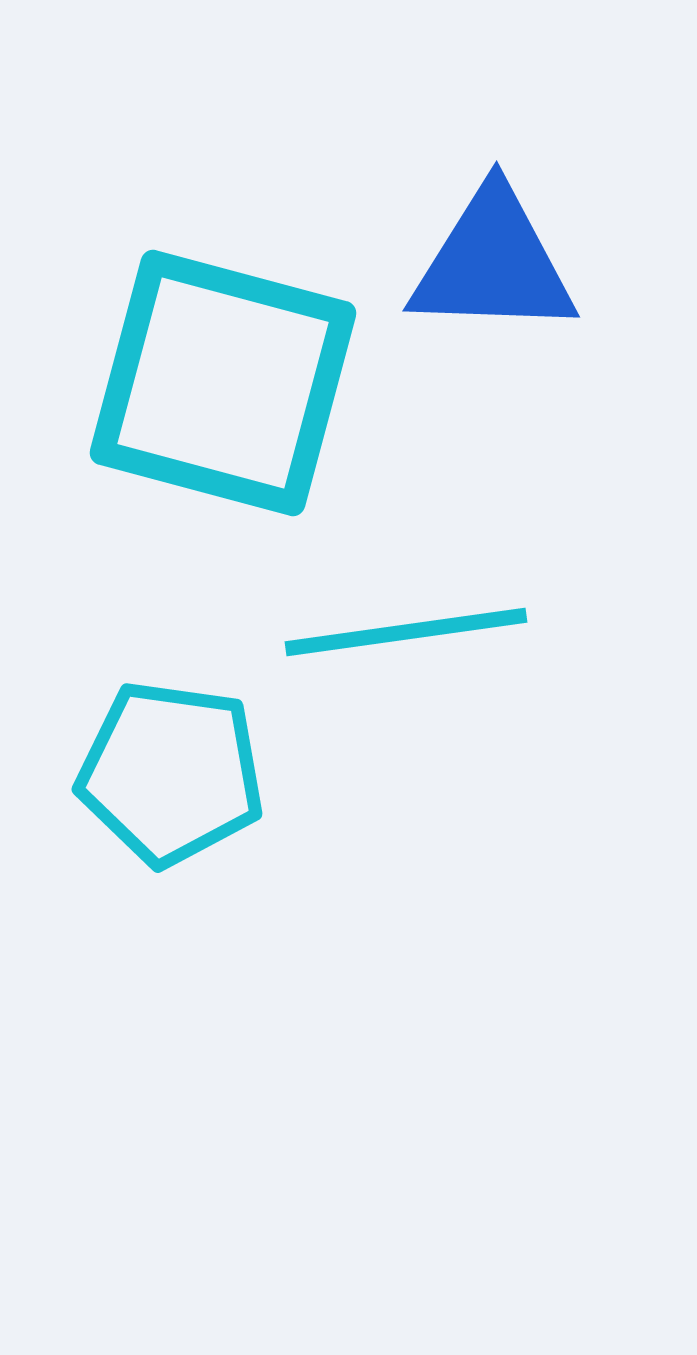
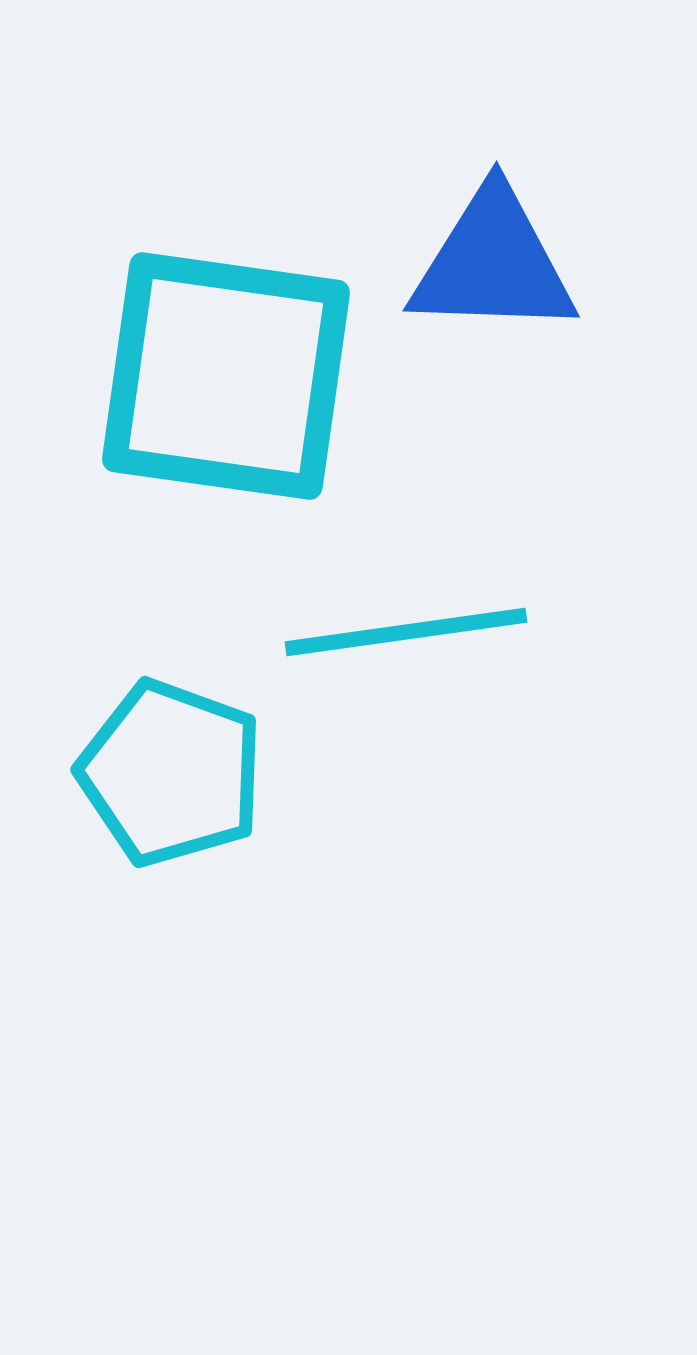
cyan square: moved 3 px right, 7 px up; rotated 7 degrees counterclockwise
cyan pentagon: rotated 12 degrees clockwise
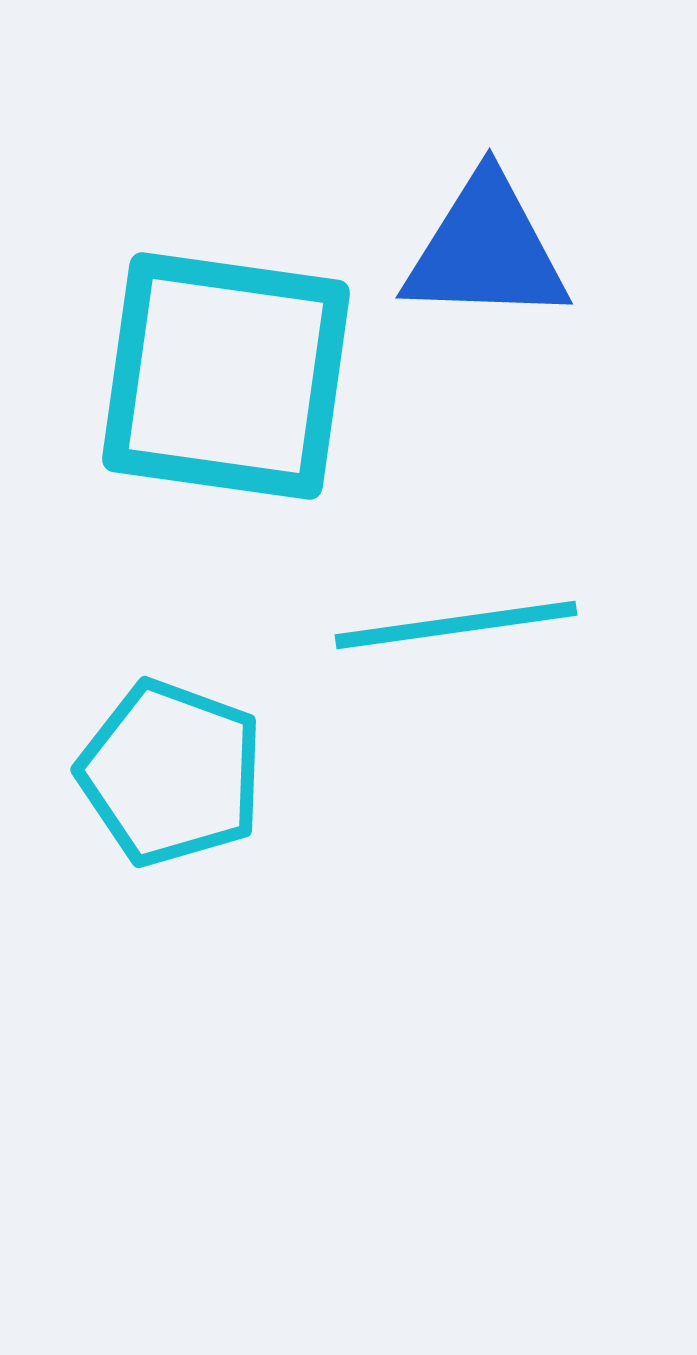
blue triangle: moved 7 px left, 13 px up
cyan line: moved 50 px right, 7 px up
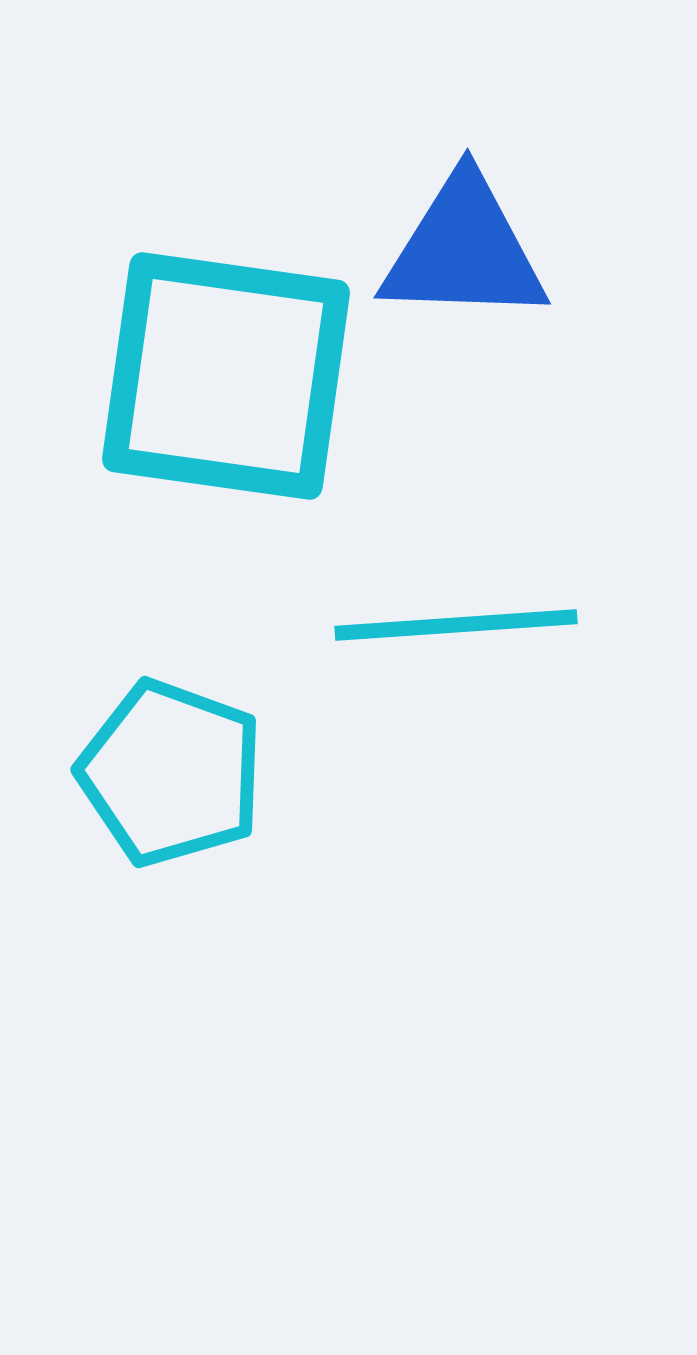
blue triangle: moved 22 px left
cyan line: rotated 4 degrees clockwise
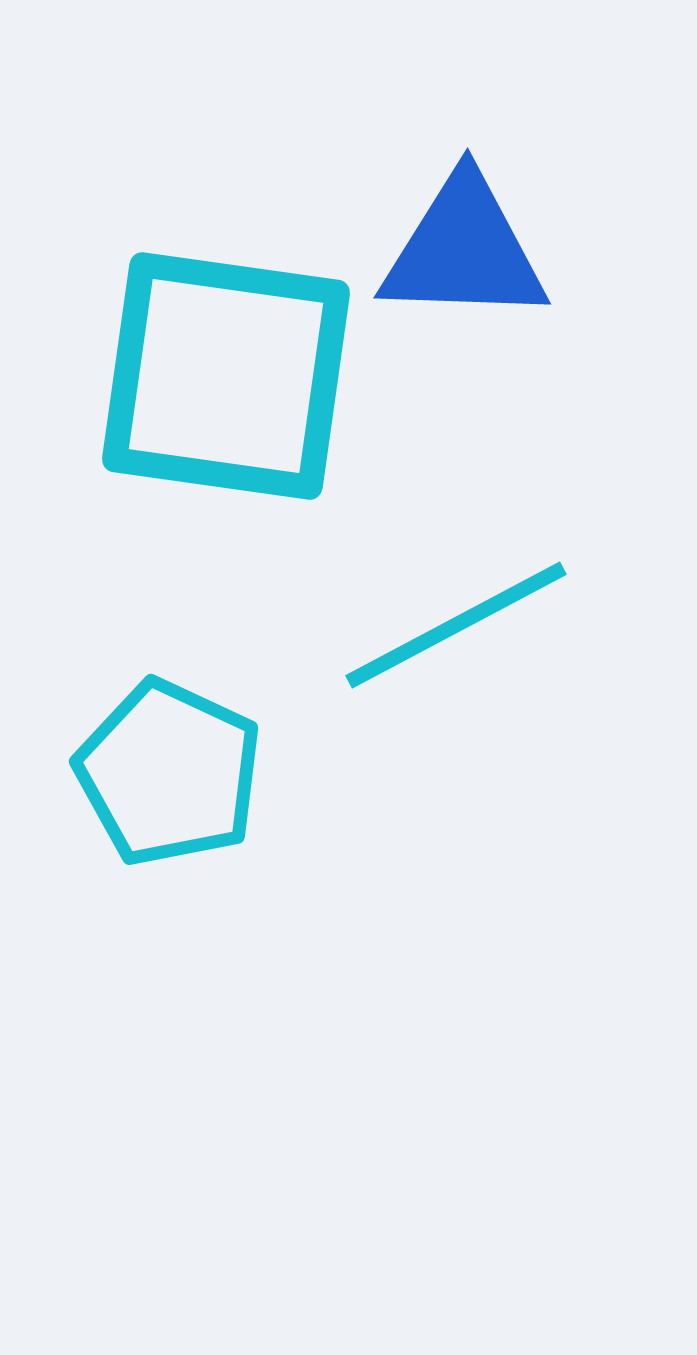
cyan line: rotated 24 degrees counterclockwise
cyan pentagon: moved 2 px left; rotated 5 degrees clockwise
